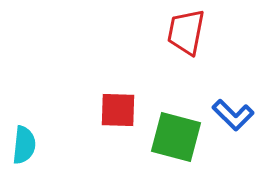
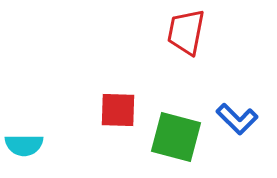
blue L-shape: moved 4 px right, 4 px down
cyan semicircle: rotated 84 degrees clockwise
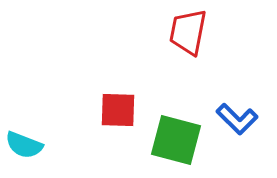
red trapezoid: moved 2 px right
green square: moved 3 px down
cyan semicircle: rotated 21 degrees clockwise
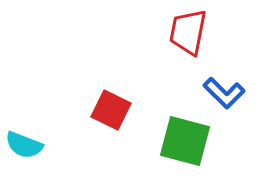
red square: moved 7 px left; rotated 24 degrees clockwise
blue L-shape: moved 13 px left, 26 px up
green square: moved 9 px right, 1 px down
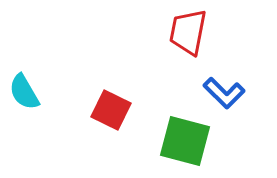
cyan semicircle: moved 53 px up; rotated 39 degrees clockwise
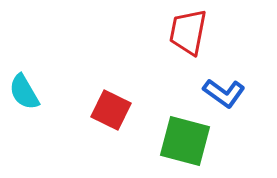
blue L-shape: rotated 9 degrees counterclockwise
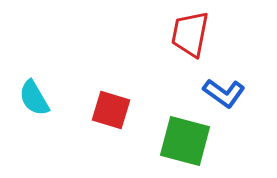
red trapezoid: moved 2 px right, 2 px down
cyan semicircle: moved 10 px right, 6 px down
red square: rotated 9 degrees counterclockwise
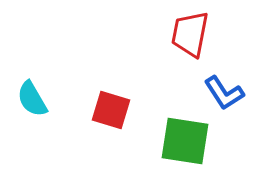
blue L-shape: rotated 21 degrees clockwise
cyan semicircle: moved 2 px left, 1 px down
green square: rotated 6 degrees counterclockwise
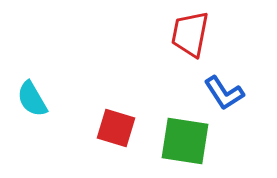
red square: moved 5 px right, 18 px down
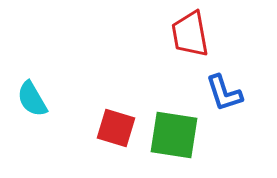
red trapezoid: rotated 21 degrees counterclockwise
blue L-shape: rotated 15 degrees clockwise
green square: moved 11 px left, 6 px up
